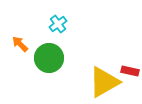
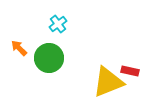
orange arrow: moved 1 px left, 4 px down
yellow triangle: moved 4 px right; rotated 8 degrees clockwise
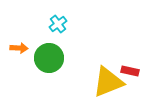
orange arrow: rotated 138 degrees clockwise
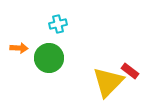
cyan cross: rotated 24 degrees clockwise
red rectangle: rotated 24 degrees clockwise
yellow triangle: rotated 24 degrees counterclockwise
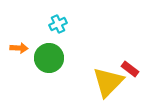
cyan cross: rotated 12 degrees counterclockwise
red rectangle: moved 2 px up
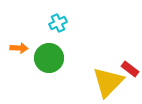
cyan cross: moved 1 px up
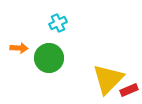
red rectangle: moved 1 px left, 21 px down; rotated 60 degrees counterclockwise
yellow triangle: moved 3 px up
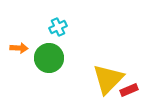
cyan cross: moved 4 px down
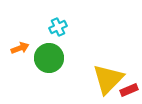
orange arrow: moved 1 px right; rotated 24 degrees counterclockwise
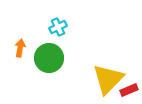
orange arrow: rotated 60 degrees counterclockwise
